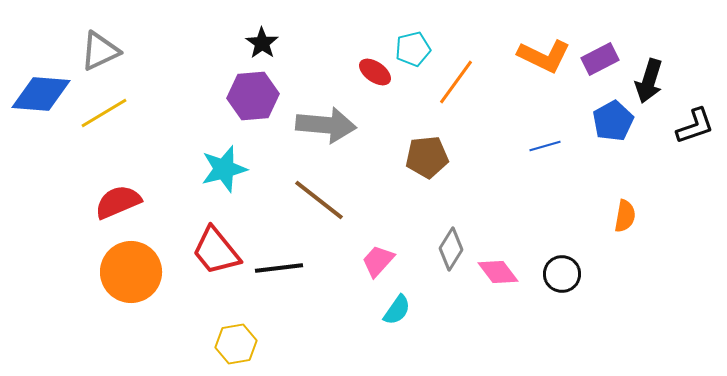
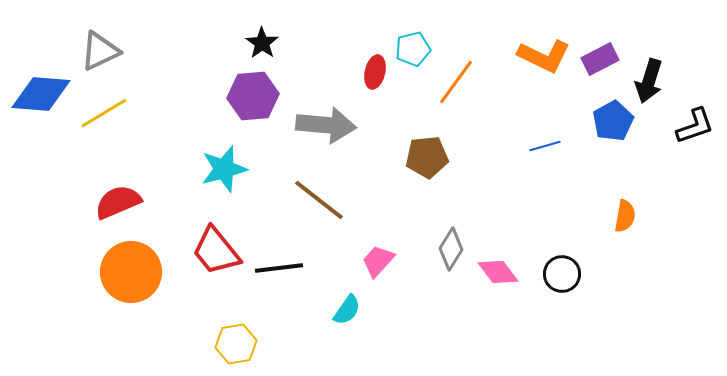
red ellipse: rotated 68 degrees clockwise
cyan semicircle: moved 50 px left
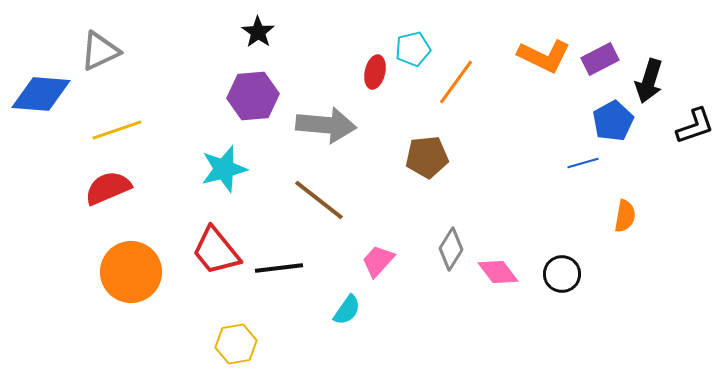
black star: moved 4 px left, 11 px up
yellow line: moved 13 px right, 17 px down; rotated 12 degrees clockwise
blue line: moved 38 px right, 17 px down
red semicircle: moved 10 px left, 14 px up
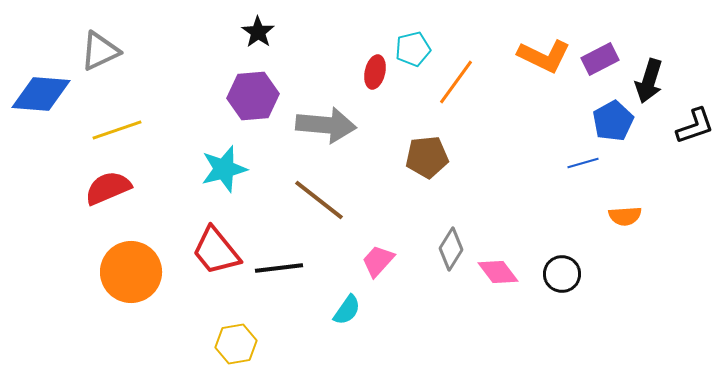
orange semicircle: rotated 76 degrees clockwise
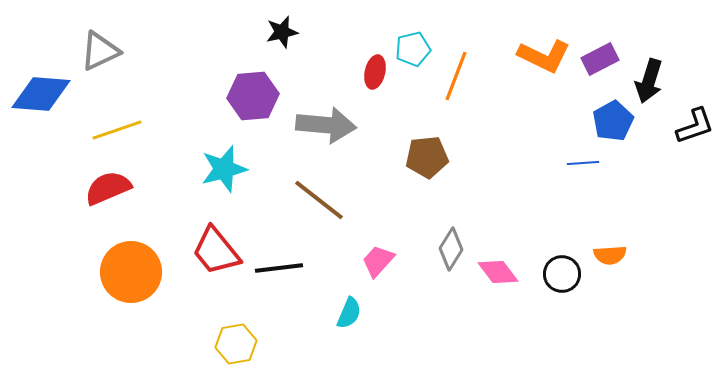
black star: moved 24 px right; rotated 24 degrees clockwise
orange line: moved 6 px up; rotated 15 degrees counterclockwise
blue line: rotated 12 degrees clockwise
orange semicircle: moved 15 px left, 39 px down
cyan semicircle: moved 2 px right, 3 px down; rotated 12 degrees counterclockwise
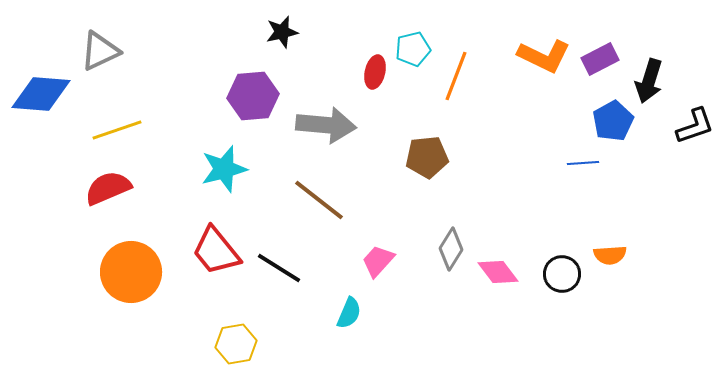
black line: rotated 39 degrees clockwise
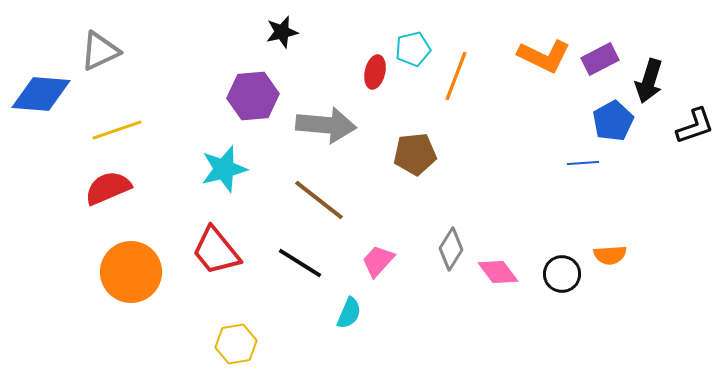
brown pentagon: moved 12 px left, 3 px up
black line: moved 21 px right, 5 px up
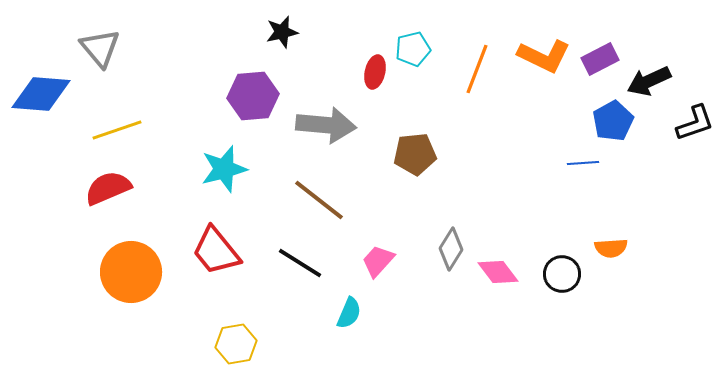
gray triangle: moved 3 px up; rotated 45 degrees counterclockwise
orange line: moved 21 px right, 7 px up
black arrow: rotated 48 degrees clockwise
black L-shape: moved 3 px up
orange semicircle: moved 1 px right, 7 px up
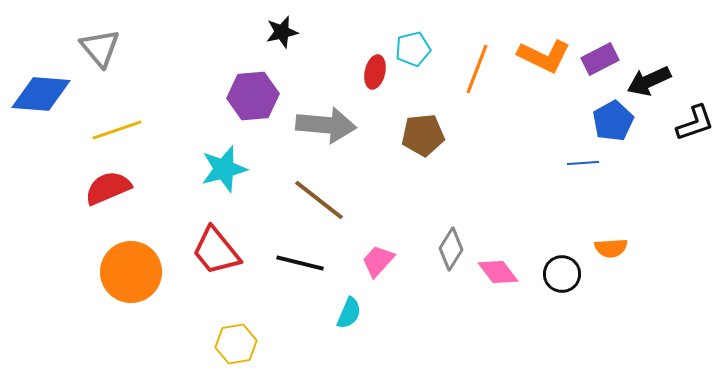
brown pentagon: moved 8 px right, 19 px up
black line: rotated 18 degrees counterclockwise
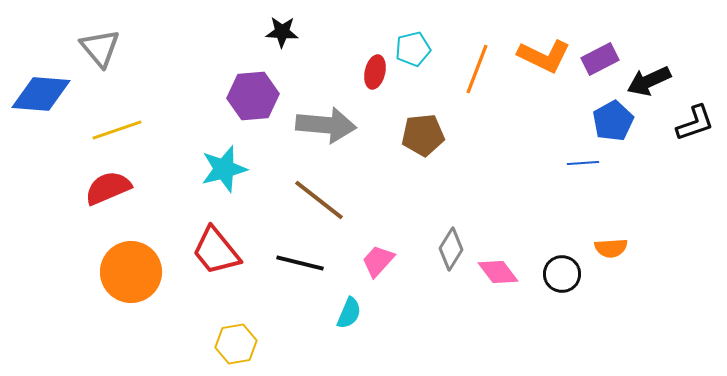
black star: rotated 16 degrees clockwise
